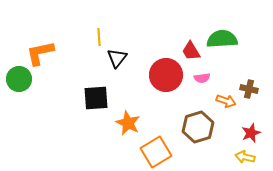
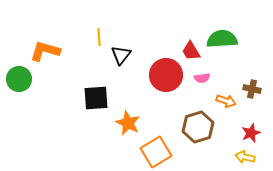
orange L-shape: moved 5 px right, 2 px up; rotated 28 degrees clockwise
black triangle: moved 4 px right, 3 px up
brown cross: moved 3 px right
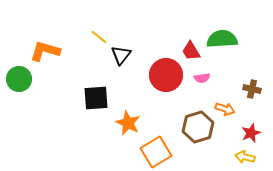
yellow line: rotated 48 degrees counterclockwise
orange arrow: moved 1 px left, 8 px down
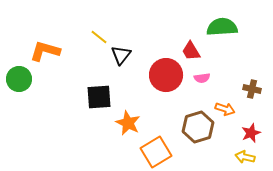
green semicircle: moved 12 px up
black square: moved 3 px right, 1 px up
